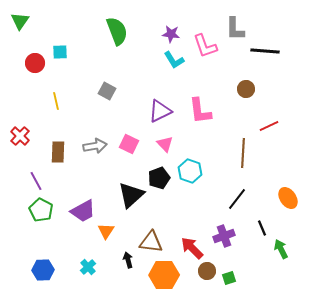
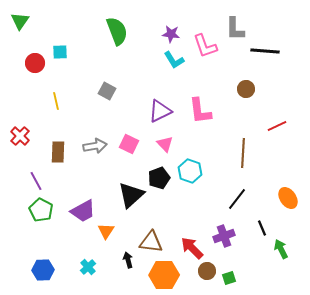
red line at (269, 126): moved 8 px right
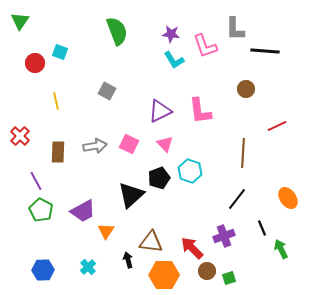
cyan square at (60, 52): rotated 21 degrees clockwise
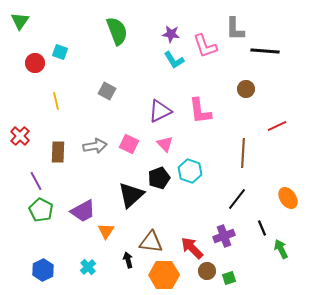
blue hexagon at (43, 270): rotated 25 degrees counterclockwise
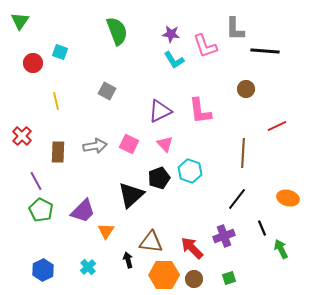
red circle at (35, 63): moved 2 px left
red cross at (20, 136): moved 2 px right
orange ellipse at (288, 198): rotated 40 degrees counterclockwise
purple trapezoid at (83, 211): rotated 16 degrees counterclockwise
brown circle at (207, 271): moved 13 px left, 8 px down
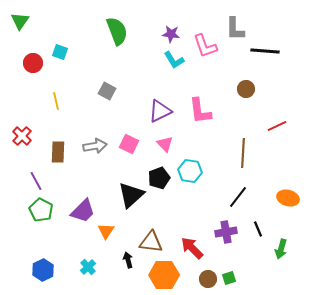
cyan hexagon at (190, 171): rotated 10 degrees counterclockwise
black line at (237, 199): moved 1 px right, 2 px up
black line at (262, 228): moved 4 px left, 1 px down
purple cross at (224, 236): moved 2 px right, 4 px up; rotated 10 degrees clockwise
green arrow at (281, 249): rotated 138 degrees counterclockwise
brown circle at (194, 279): moved 14 px right
